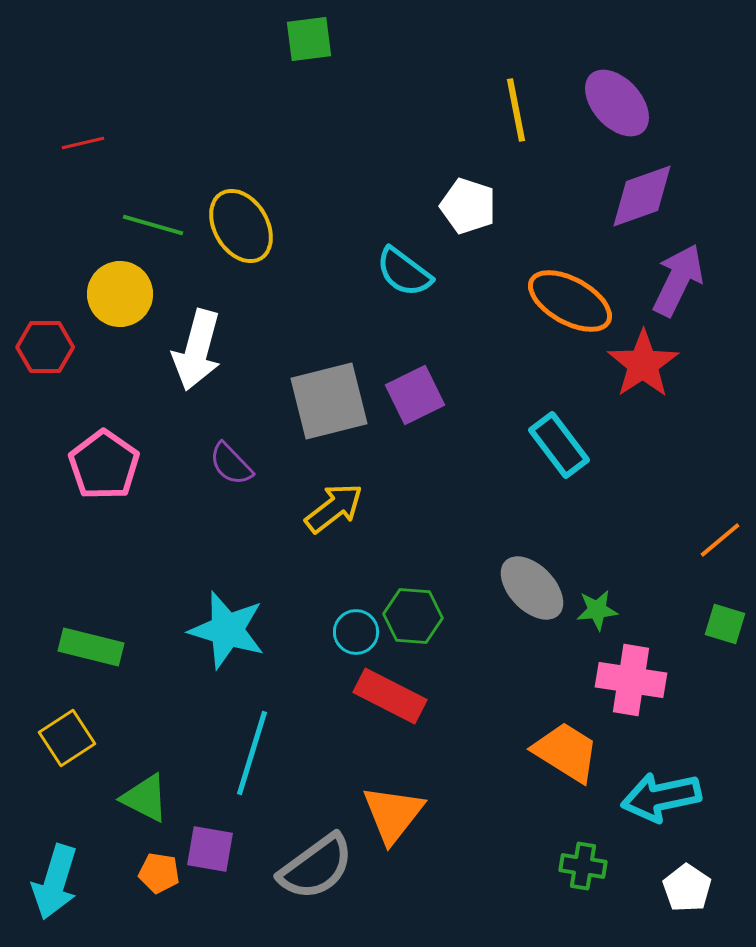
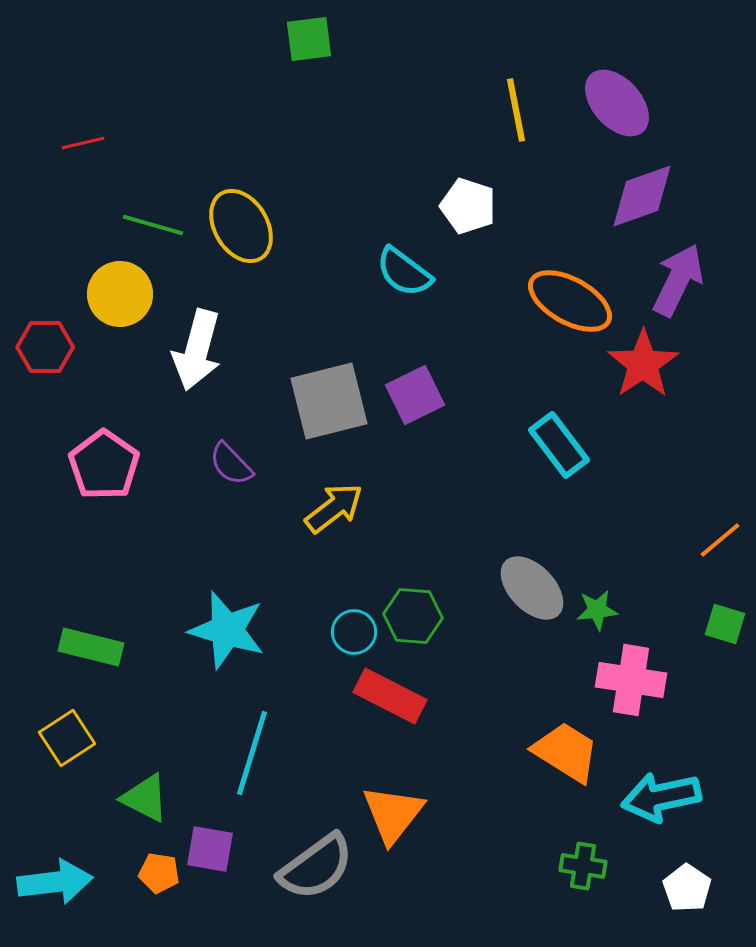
cyan circle at (356, 632): moved 2 px left
cyan arrow at (55, 882): rotated 114 degrees counterclockwise
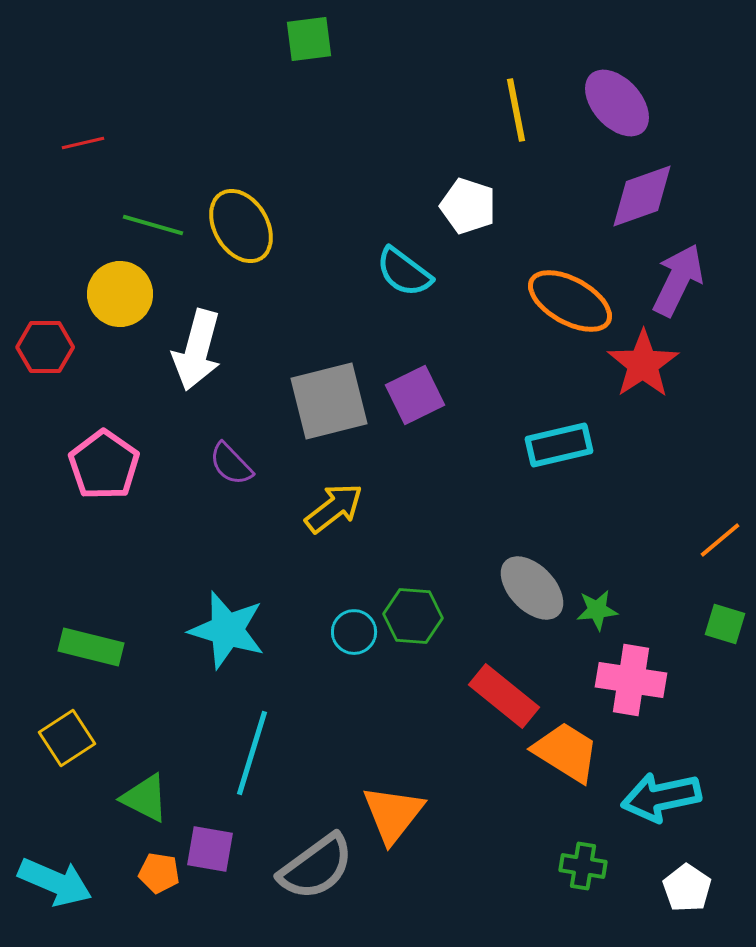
cyan rectangle at (559, 445): rotated 66 degrees counterclockwise
red rectangle at (390, 696): moved 114 px right; rotated 12 degrees clockwise
cyan arrow at (55, 882): rotated 30 degrees clockwise
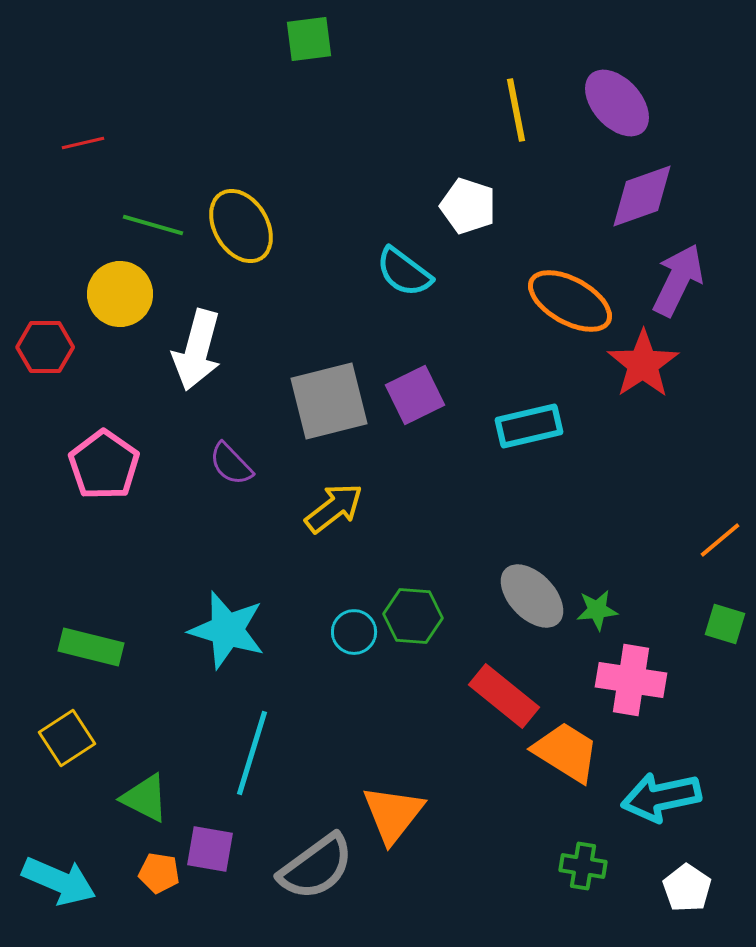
cyan rectangle at (559, 445): moved 30 px left, 19 px up
gray ellipse at (532, 588): moved 8 px down
cyan arrow at (55, 882): moved 4 px right, 1 px up
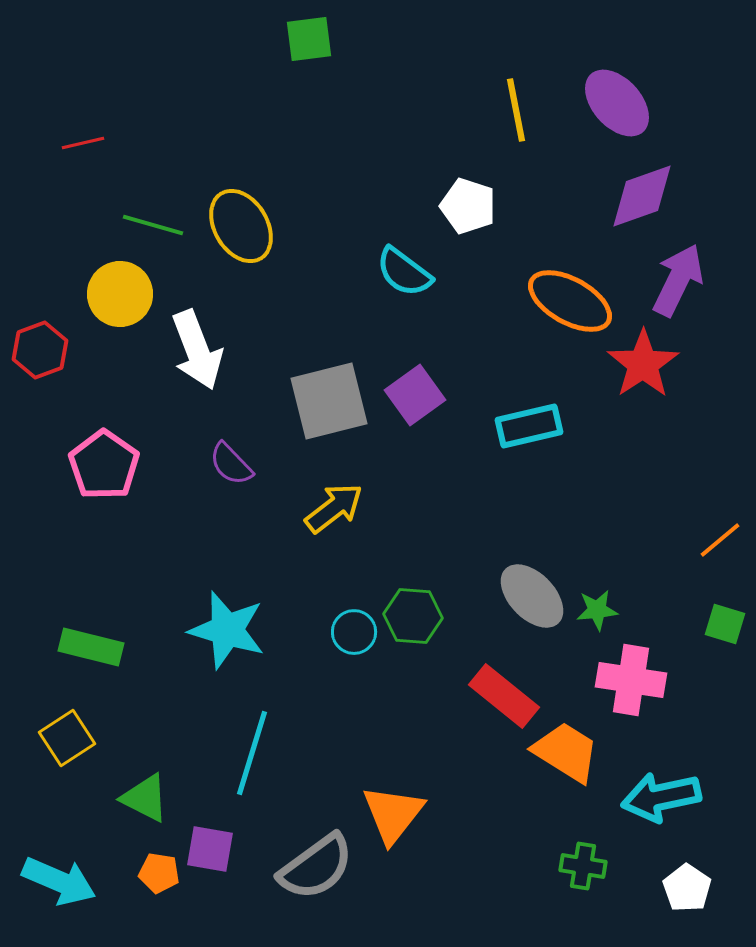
red hexagon at (45, 347): moved 5 px left, 3 px down; rotated 20 degrees counterclockwise
white arrow at (197, 350): rotated 36 degrees counterclockwise
purple square at (415, 395): rotated 10 degrees counterclockwise
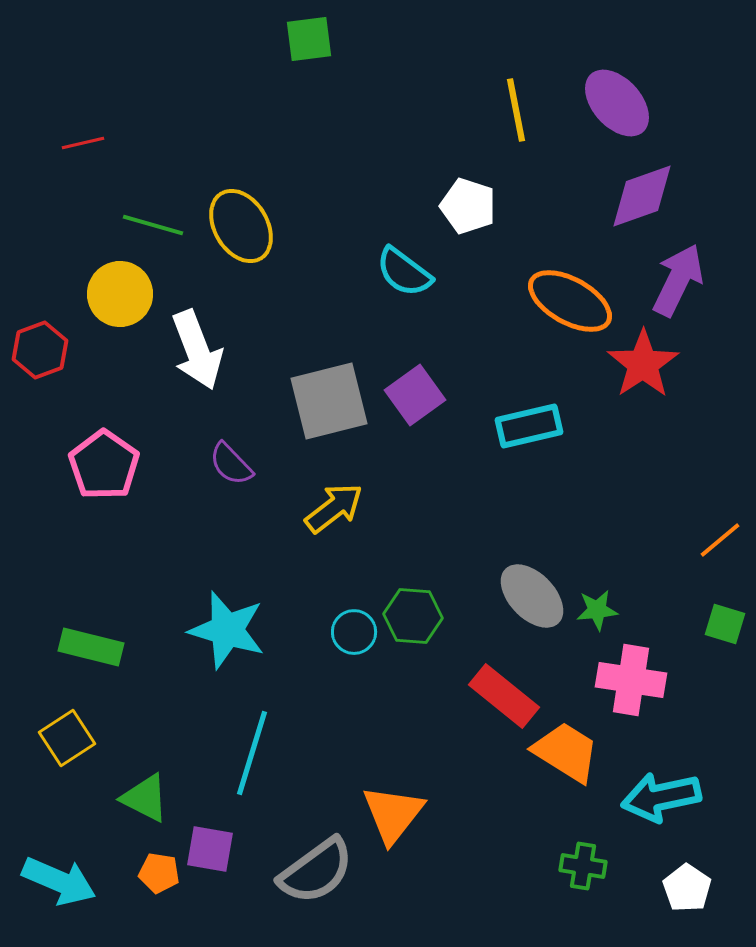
gray semicircle at (316, 867): moved 4 px down
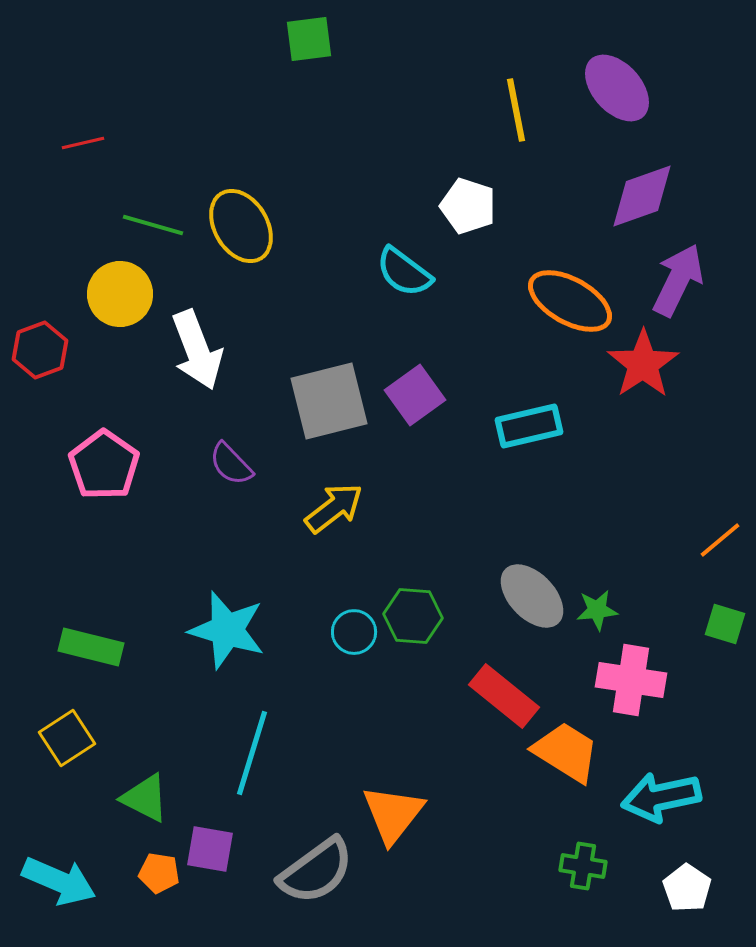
purple ellipse at (617, 103): moved 15 px up
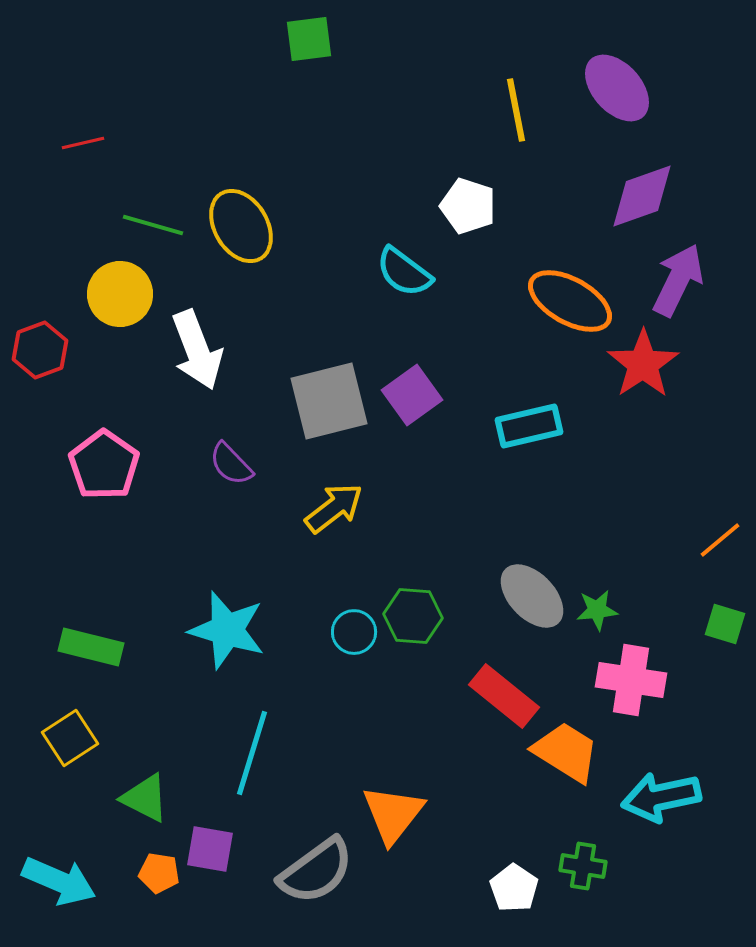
purple square at (415, 395): moved 3 px left
yellow square at (67, 738): moved 3 px right
white pentagon at (687, 888): moved 173 px left
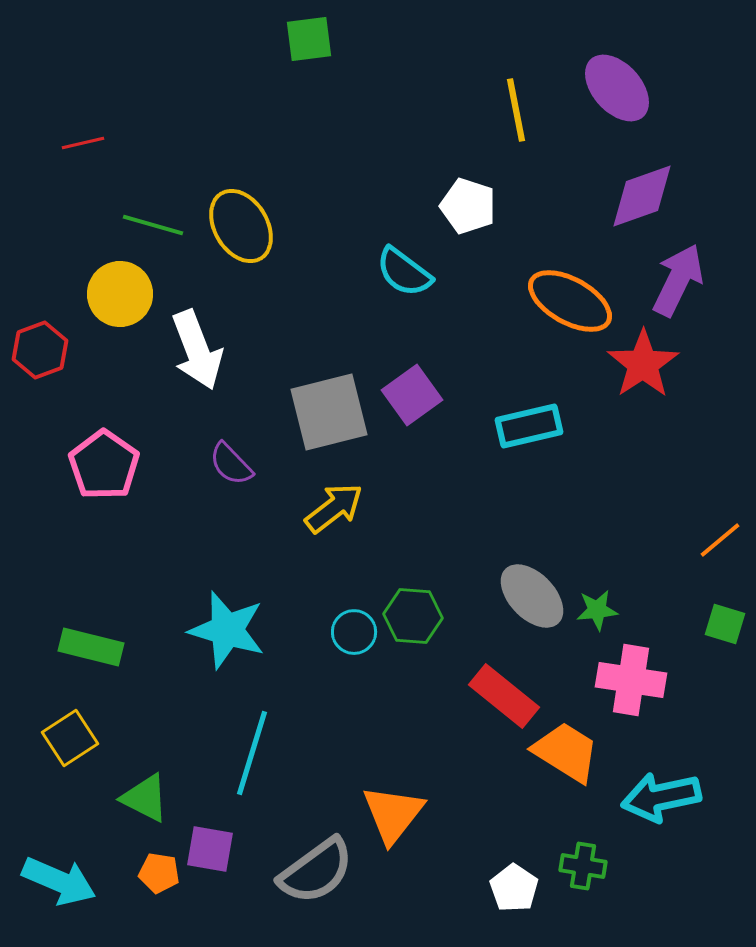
gray square at (329, 401): moved 11 px down
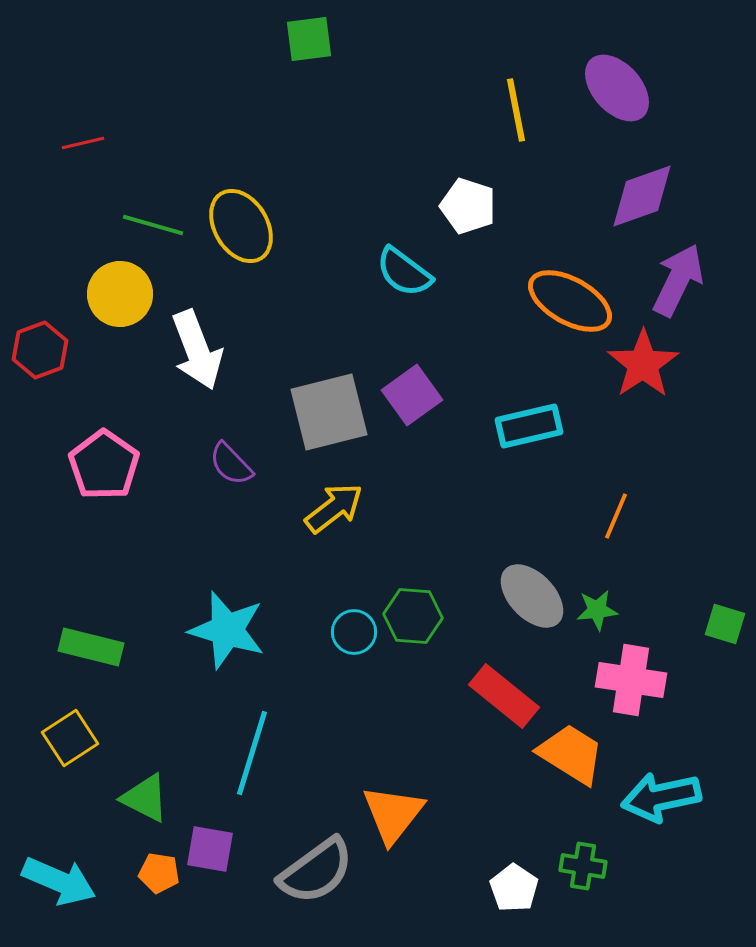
orange line at (720, 540): moved 104 px left, 24 px up; rotated 27 degrees counterclockwise
orange trapezoid at (566, 752): moved 5 px right, 2 px down
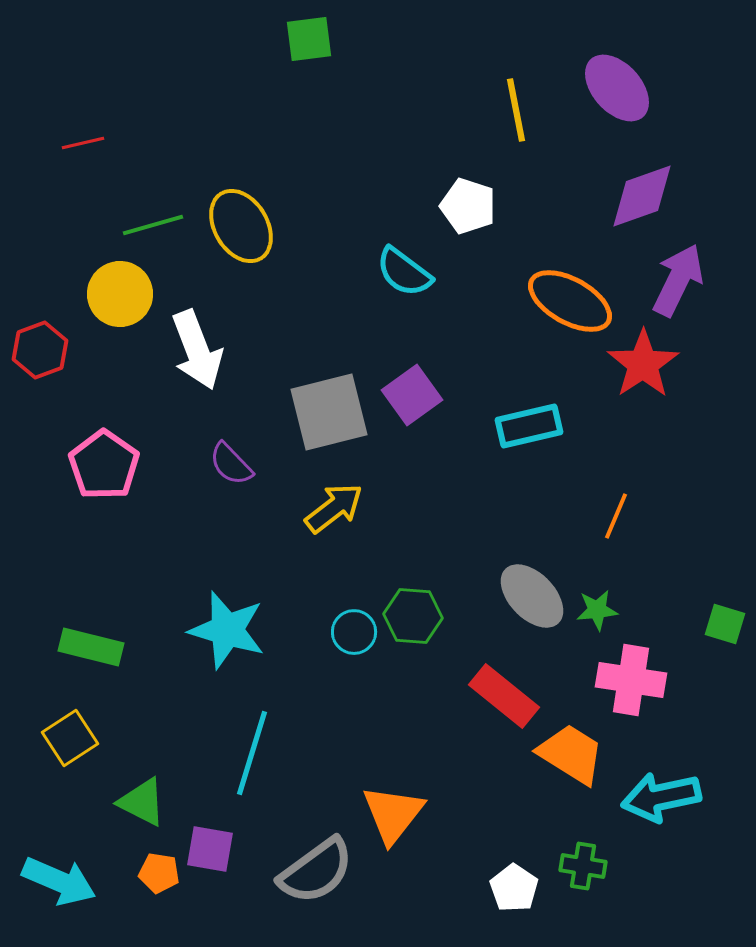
green line at (153, 225): rotated 32 degrees counterclockwise
green triangle at (145, 798): moved 3 px left, 4 px down
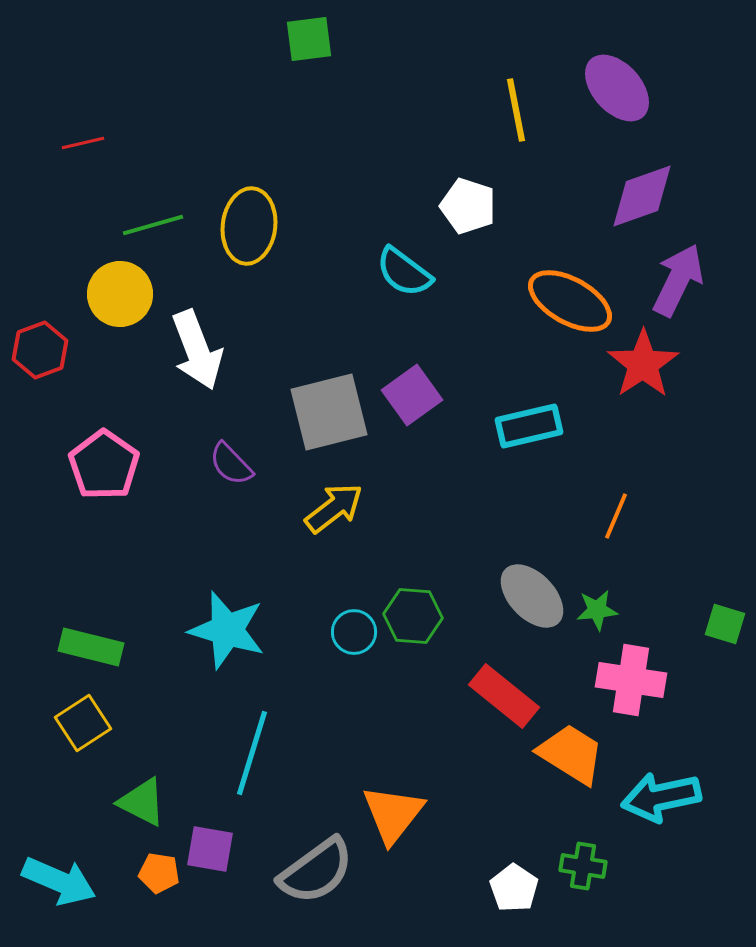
yellow ellipse at (241, 226): moved 8 px right; rotated 38 degrees clockwise
yellow square at (70, 738): moved 13 px right, 15 px up
